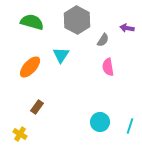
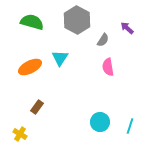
purple arrow: rotated 32 degrees clockwise
cyan triangle: moved 1 px left, 3 px down
orange ellipse: rotated 20 degrees clockwise
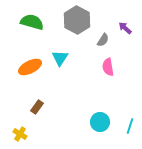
purple arrow: moved 2 px left
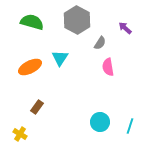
gray semicircle: moved 3 px left, 3 px down
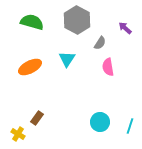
cyan triangle: moved 7 px right, 1 px down
brown rectangle: moved 11 px down
yellow cross: moved 2 px left
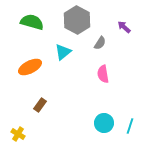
purple arrow: moved 1 px left, 1 px up
cyan triangle: moved 4 px left, 7 px up; rotated 18 degrees clockwise
pink semicircle: moved 5 px left, 7 px down
brown rectangle: moved 3 px right, 13 px up
cyan circle: moved 4 px right, 1 px down
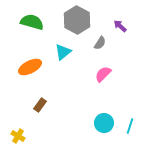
purple arrow: moved 4 px left, 1 px up
pink semicircle: rotated 54 degrees clockwise
yellow cross: moved 2 px down
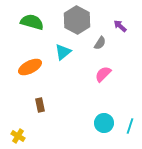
brown rectangle: rotated 48 degrees counterclockwise
